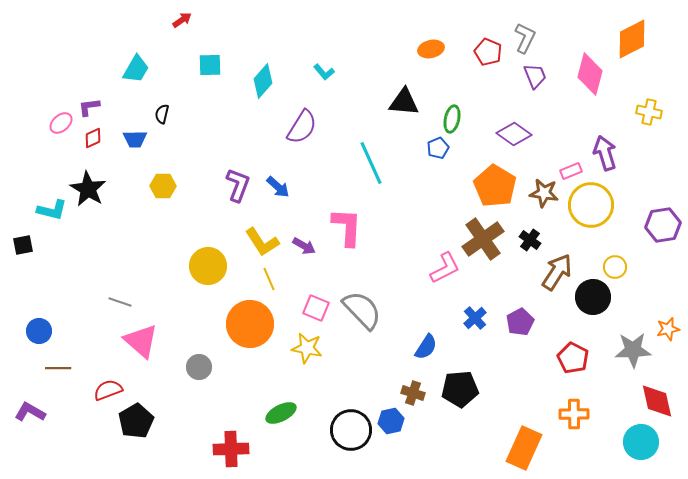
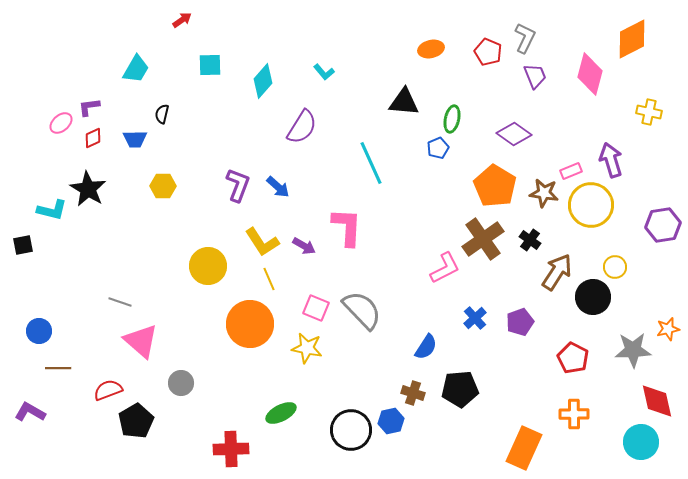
purple arrow at (605, 153): moved 6 px right, 7 px down
purple pentagon at (520, 322): rotated 8 degrees clockwise
gray circle at (199, 367): moved 18 px left, 16 px down
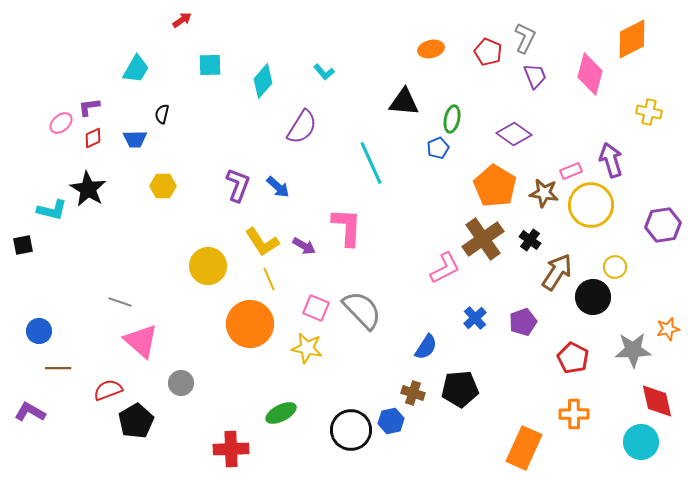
purple pentagon at (520, 322): moved 3 px right
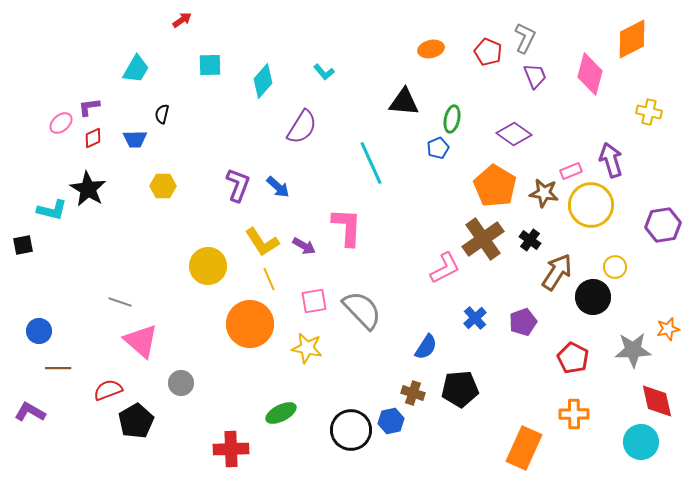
pink square at (316, 308): moved 2 px left, 7 px up; rotated 32 degrees counterclockwise
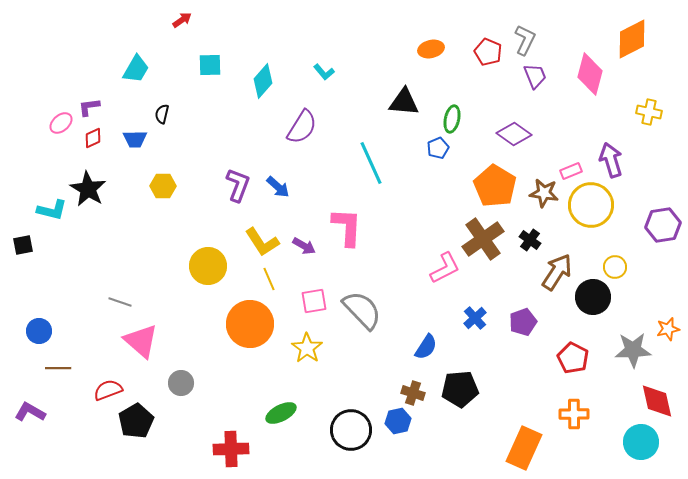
gray L-shape at (525, 38): moved 2 px down
yellow star at (307, 348): rotated 24 degrees clockwise
blue hexagon at (391, 421): moved 7 px right
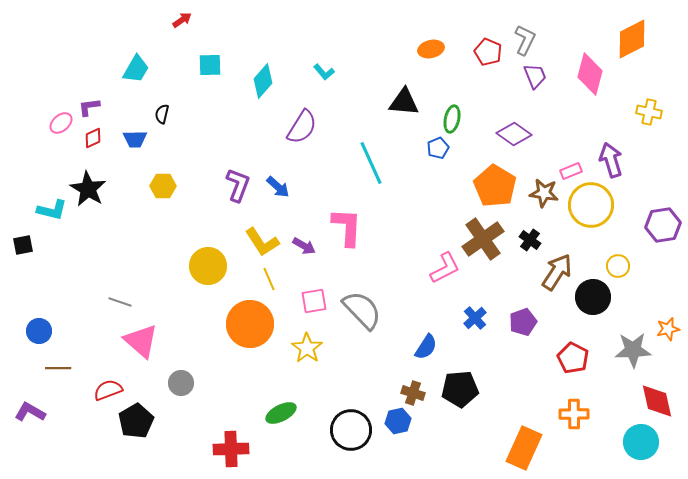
yellow circle at (615, 267): moved 3 px right, 1 px up
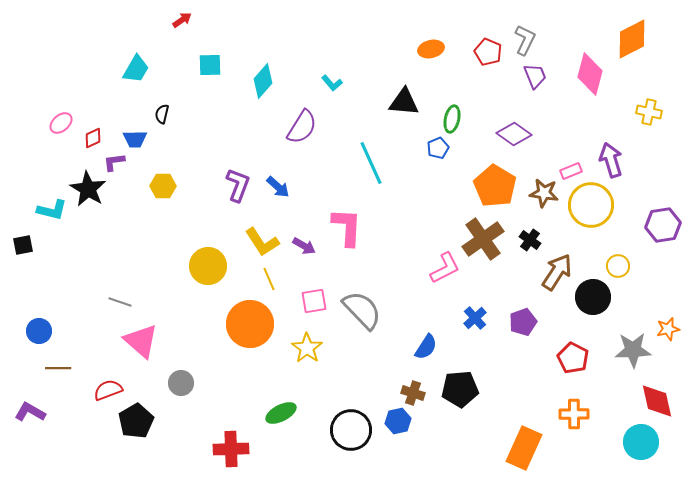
cyan L-shape at (324, 72): moved 8 px right, 11 px down
purple L-shape at (89, 107): moved 25 px right, 55 px down
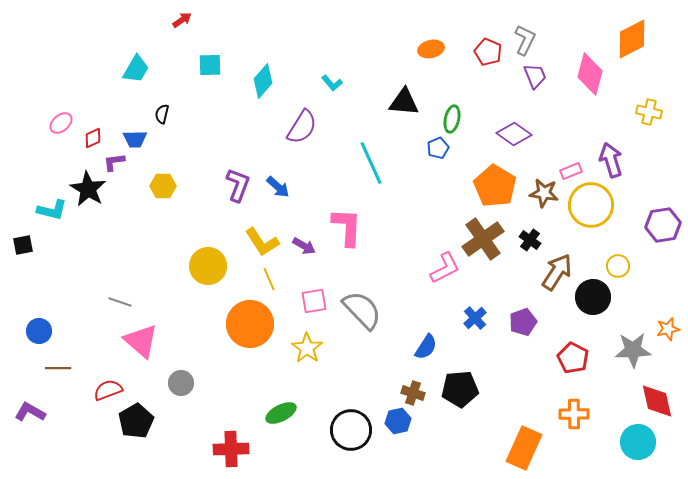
cyan circle at (641, 442): moved 3 px left
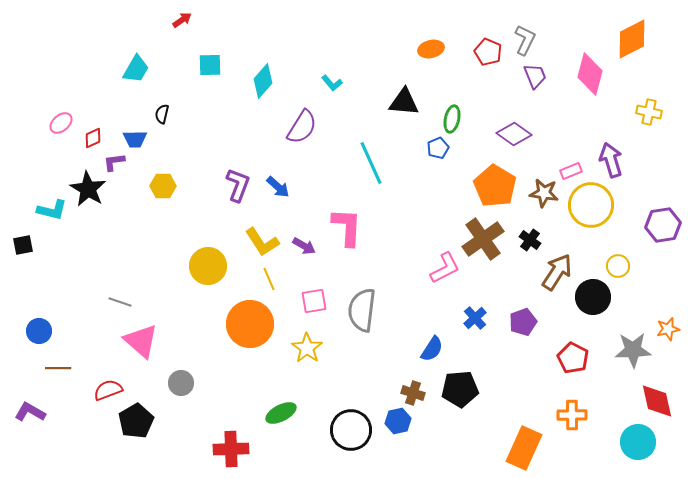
gray semicircle at (362, 310): rotated 129 degrees counterclockwise
blue semicircle at (426, 347): moved 6 px right, 2 px down
orange cross at (574, 414): moved 2 px left, 1 px down
